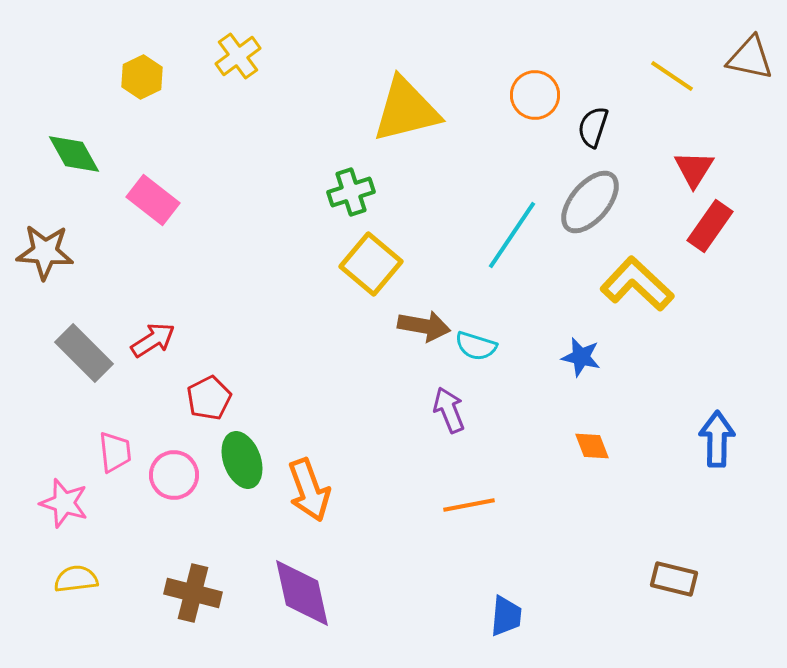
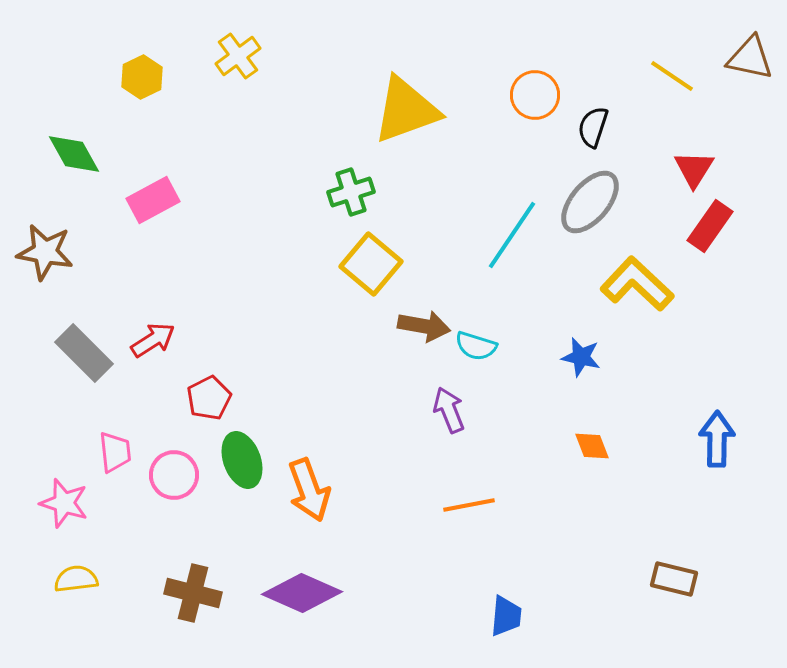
yellow triangle: rotated 6 degrees counterclockwise
pink rectangle: rotated 66 degrees counterclockwise
brown star: rotated 6 degrees clockwise
purple diamond: rotated 54 degrees counterclockwise
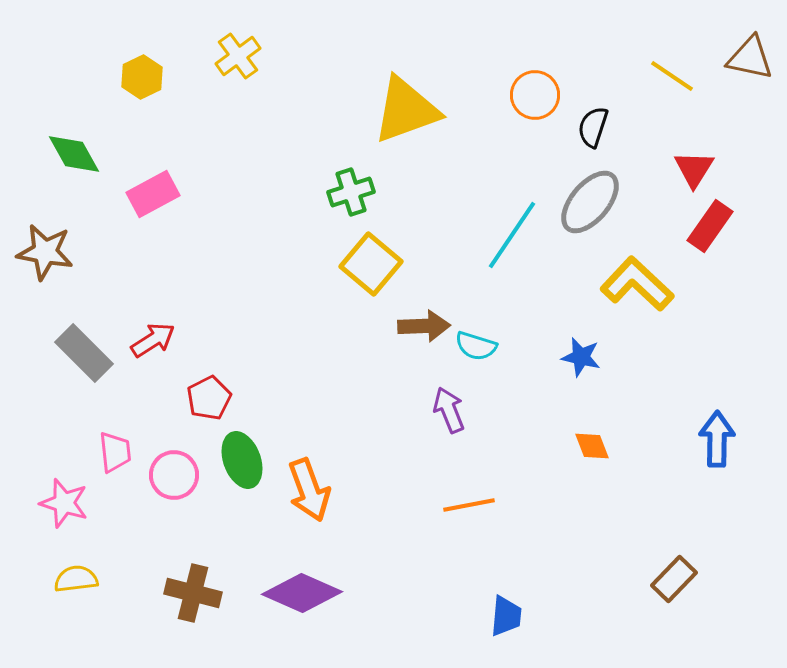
pink rectangle: moved 6 px up
brown arrow: rotated 12 degrees counterclockwise
brown rectangle: rotated 60 degrees counterclockwise
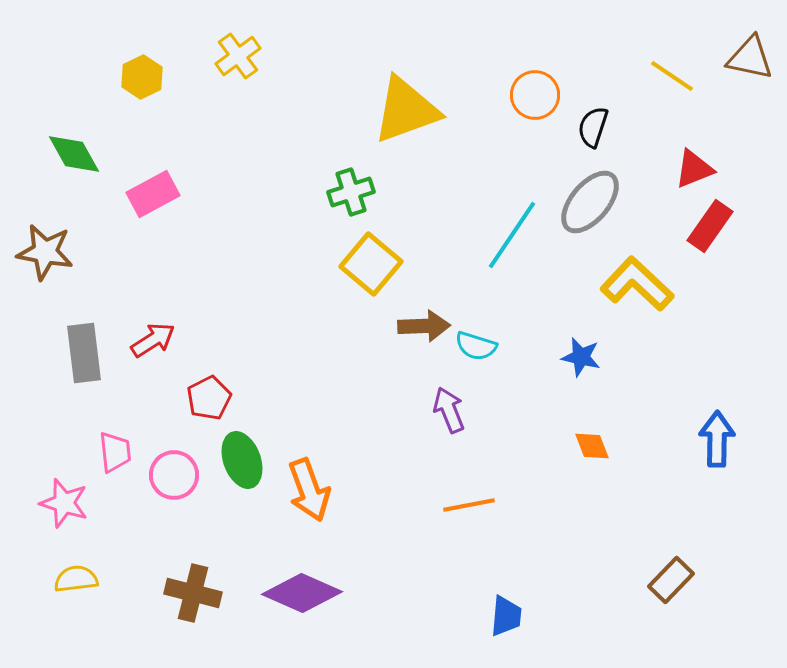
red triangle: rotated 36 degrees clockwise
gray rectangle: rotated 38 degrees clockwise
brown rectangle: moved 3 px left, 1 px down
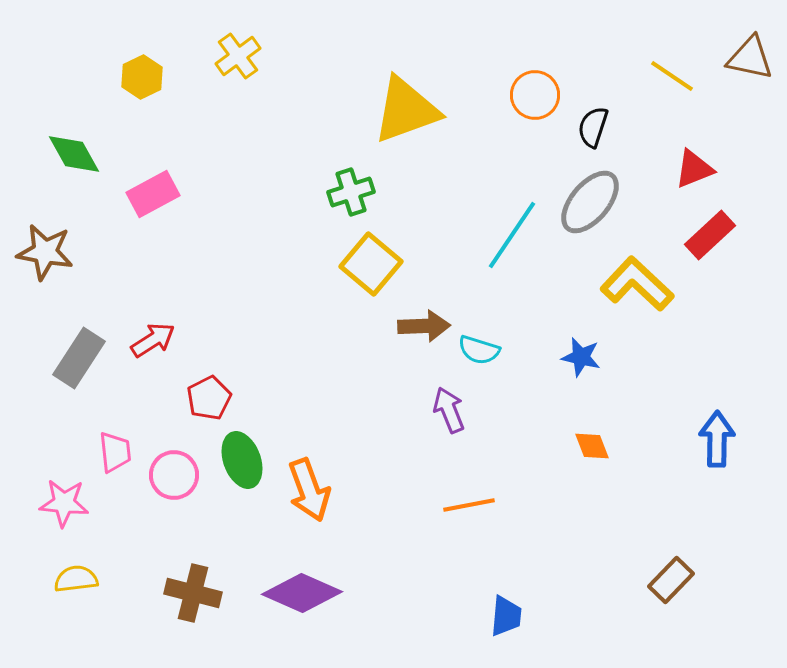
red rectangle: moved 9 px down; rotated 12 degrees clockwise
cyan semicircle: moved 3 px right, 4 px down
gray rectangle: moved 5 px left, 5 px down; rotated 40 degrees clockwise
pink star: rotated 12 degrees counterclockwise
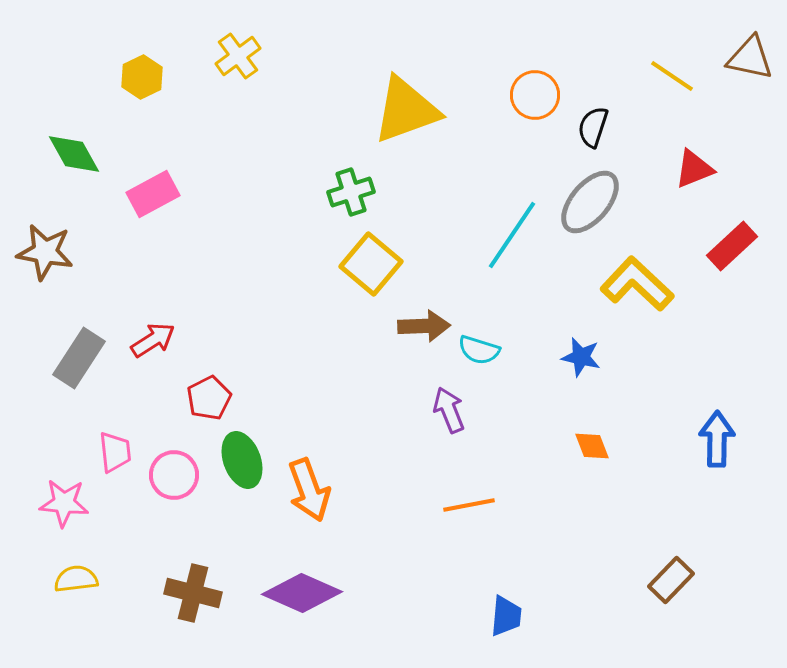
red rectangle: moved 22 px right, 11 px down
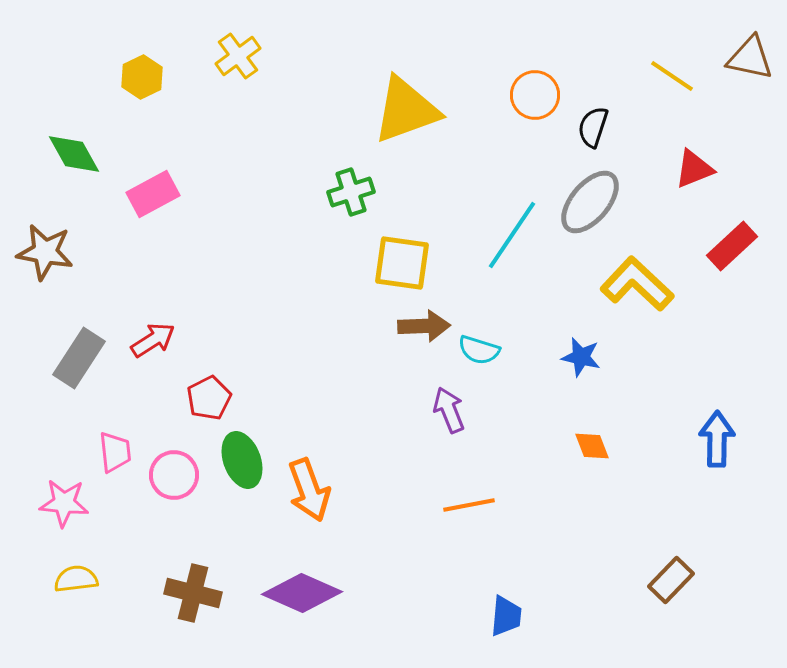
yellow square: moved 31 px right, 1 px up; rotated 32 degrees counterclockwise
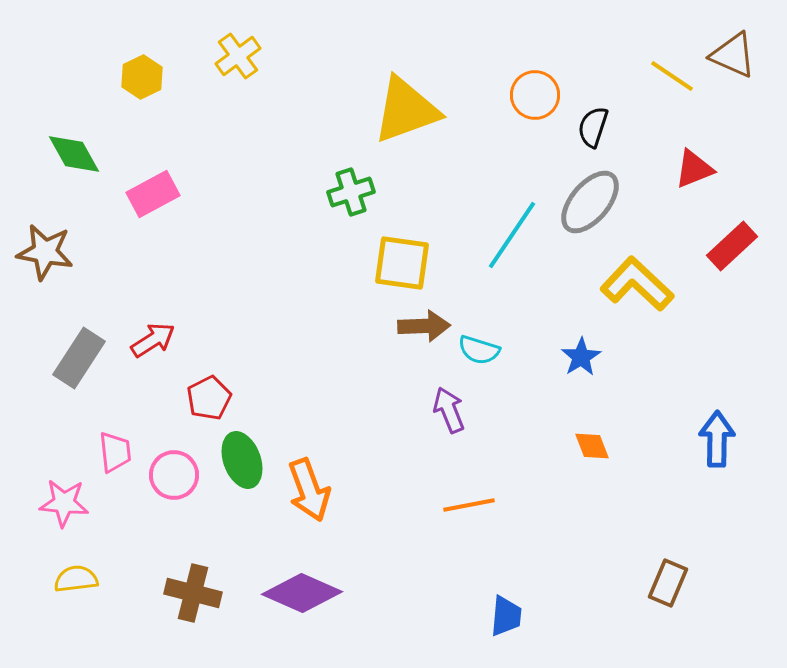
brown triangle: moved 17 px left, 3 px up; rotated 12 degrees clockwise
blue star: rotated 27 degrees clockwise
brown rectangle: moved 3 px left, 3 px down; rotated 21 degrees counterclockwise
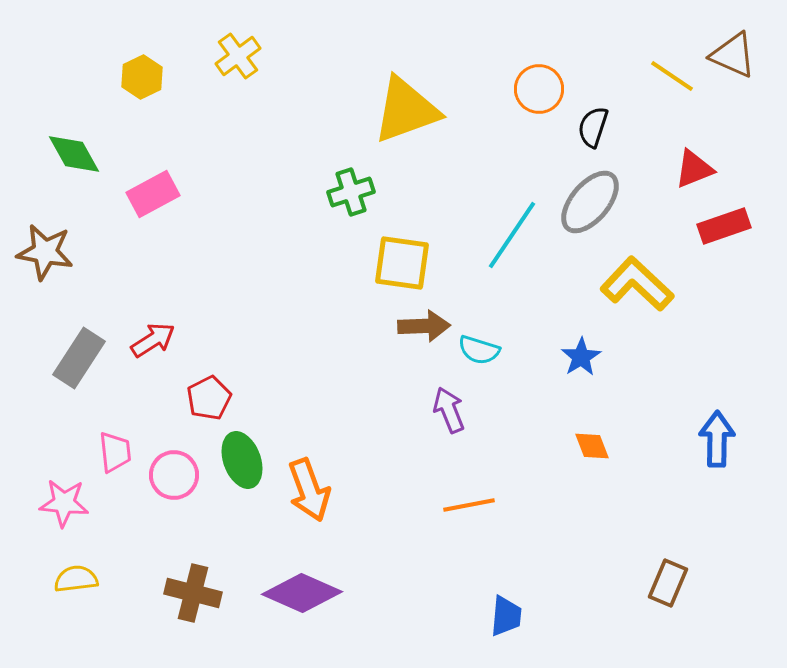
orange circle: moved 4 px right, 6 px up
red rectangle: moved 8 px left, 20 px up; rotated 24 degrees clockwise
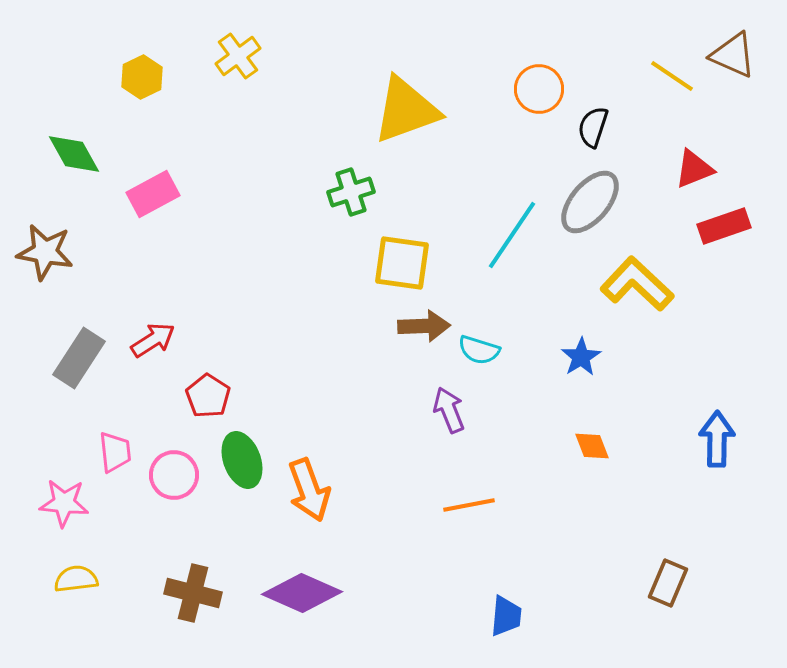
red pentagon: moved 1 px left, 2 px up; rotated 12 degrees counterclockwise
